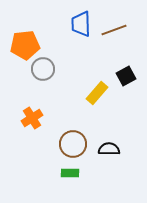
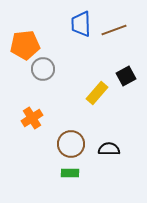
brown circle: moved 2 px left
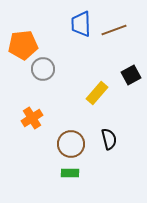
orange pentagon: moved 2 px left
black square: moved 5 px right, 1 px up
black semicircle: moved 10 px up; rotated 75 degrees clockwise
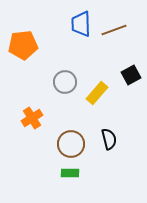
gray circle: moved 22 px right, 13 px down
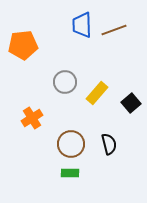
blue trapezoid: moved 1 px right, 1 px down
black square: moved 28 px down; rotated 12 degrees counterclockwise
black semicircle: moved 5 px down
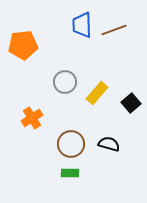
black semicircle: rotated 60 degrees counterclockwise
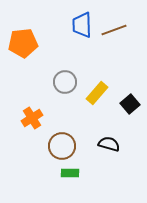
orange pentagon: moved 2 px up
black square: moved 1 px left, 1 px down
brown circle: moved 9 px left, 2 px down
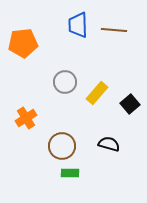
blue trapezoid: moved 4 px left
brown line: rotated 25 degrees clockwise
orange cross: moved 6 px left
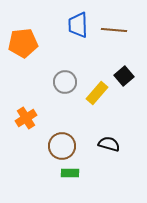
black square: moved 6 px left, 28 px up
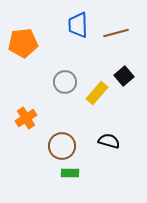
brown line: moved 2 px right, 3 px down; rotated 20 degrees counterclockwise
black semicircle: moved 3 px up
